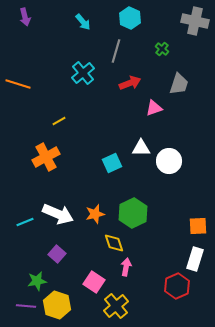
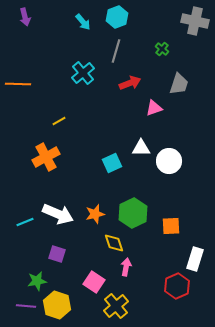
cyan hexagon: moved 13 px left, 1 px up; rotated 15 degrees clockwise
orange line: rotated 15 degrees counterclockwise
orange square: moved 27 px left
purple square: rotated 24 degrees counterclockwise
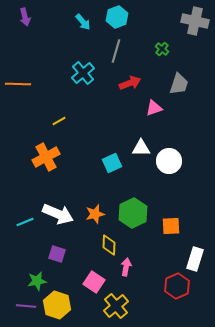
yellow diamond: moved 5 px left, 2 px down; rotated 20 degrees clockwise
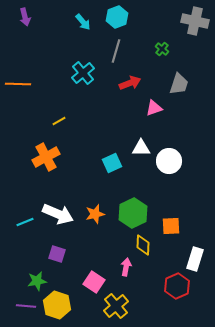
yellow diamond: moved 34 px right
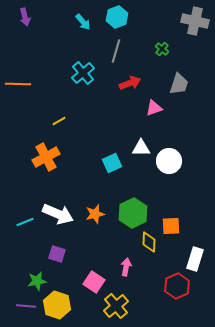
yellow diamond: moved 6 px right, 3 px up
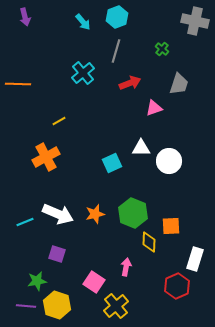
green hexagon: rotated 12 degrees counterclockwise
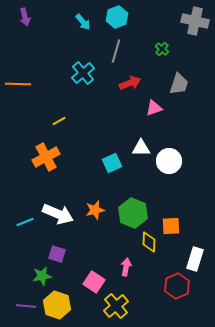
orange star: moved 4 px up
green star: moved 5 px right, 5 px up
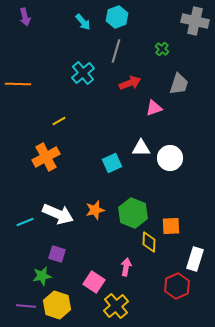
white circle: moved 1 px right, 3 px up
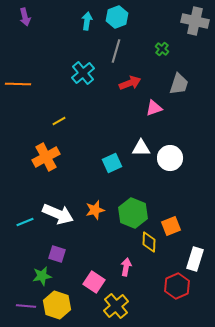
cyan arrow: moved 4 px right, 1 px up; rotated 132 degrees counterclockwise
orange square: rotated 18 degrees counterclockwise
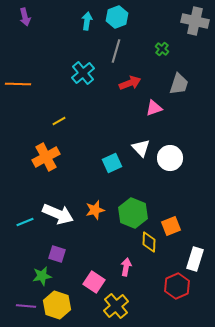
white triangle: rotated 48 degrees clockwise
